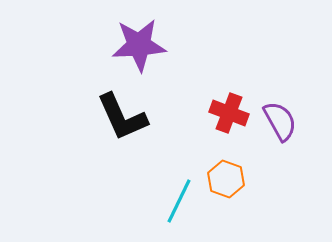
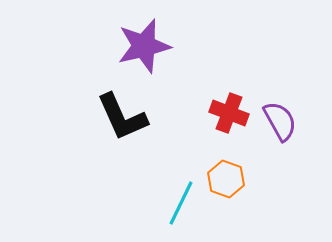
purple star: moved 5 px right, 1 px down; rotated 10 degrees counterclockwise
cyan line: moved 2 px right, 2 px down
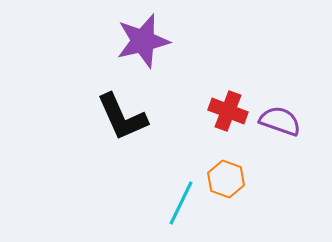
purple star: moved 1 px left, 5 px up
red cross: moved 1 px left, 2 px up
purple semicircle: rotated 42 degrees counterclockwise
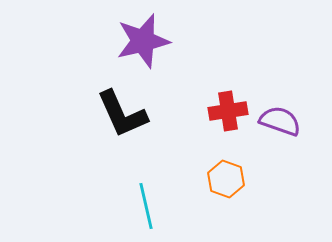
red cross: rotated 30 degrees counterclockwise
black L-shape: moved 3 px up
cyan line: moved 35 px left, 3 px down; rotated 39 degrees counterclockwise
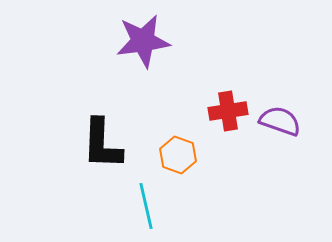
purple star: rotated 6 degrees clockwise
black L-shape: moved 20 px left, 30 px down; rotated 26 degrees clockwise
orange hexagon: moved 48 px left, 24 px up
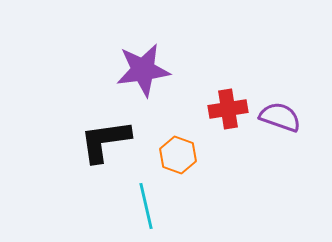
purple star: moved 29 px down
red cross: moved 2 px up
purple semicircle: moved 4 px up
black L-shape: moved 3 px right, 3 px up; rotated 80 degrees clockwise
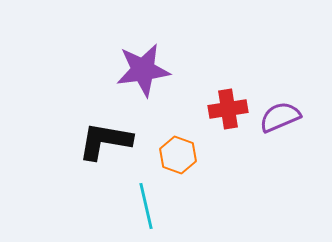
purple semicircle: rotated 42 degrees counterclockwise
black L-shape: rotated 18 degrees clockwise
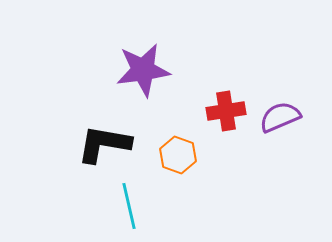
red cross: moved 2 px left, 2 px down
black L-shape: moved 1 px left, 3 px down
cyan line: moved 17 px left
